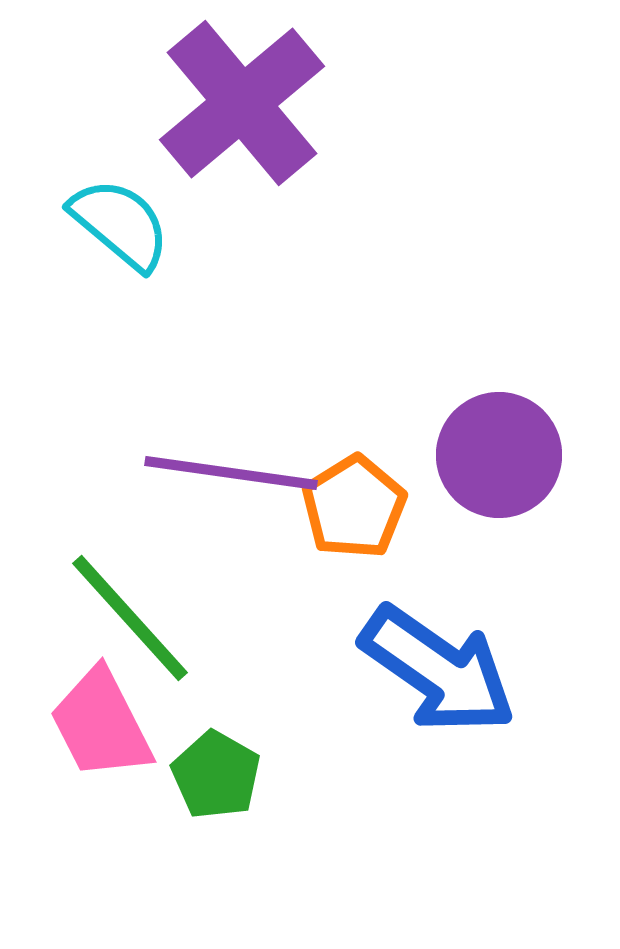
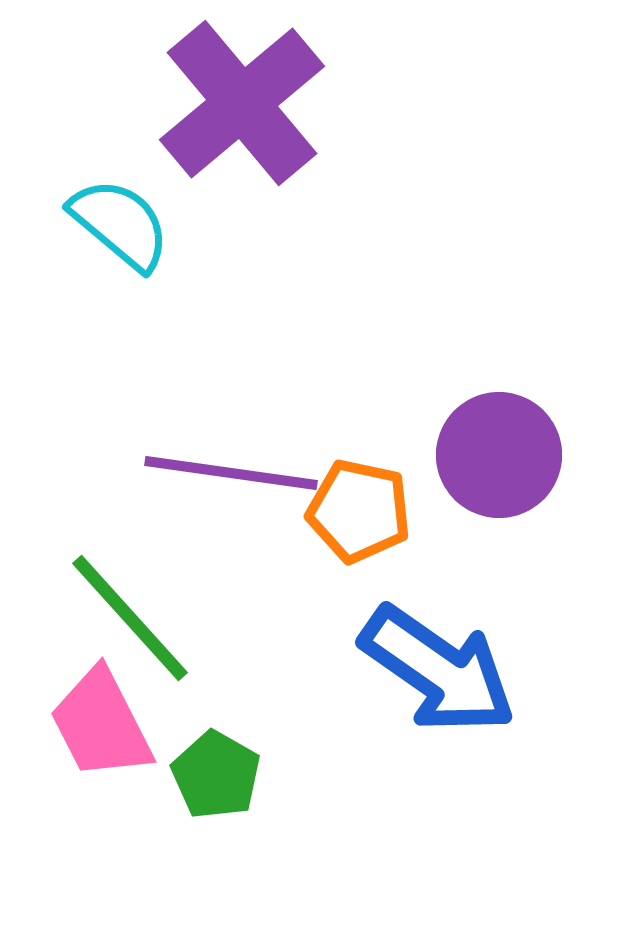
orange pentagon: moved 5 px right, 4 px down; rotated 28 degrees counterclockwise
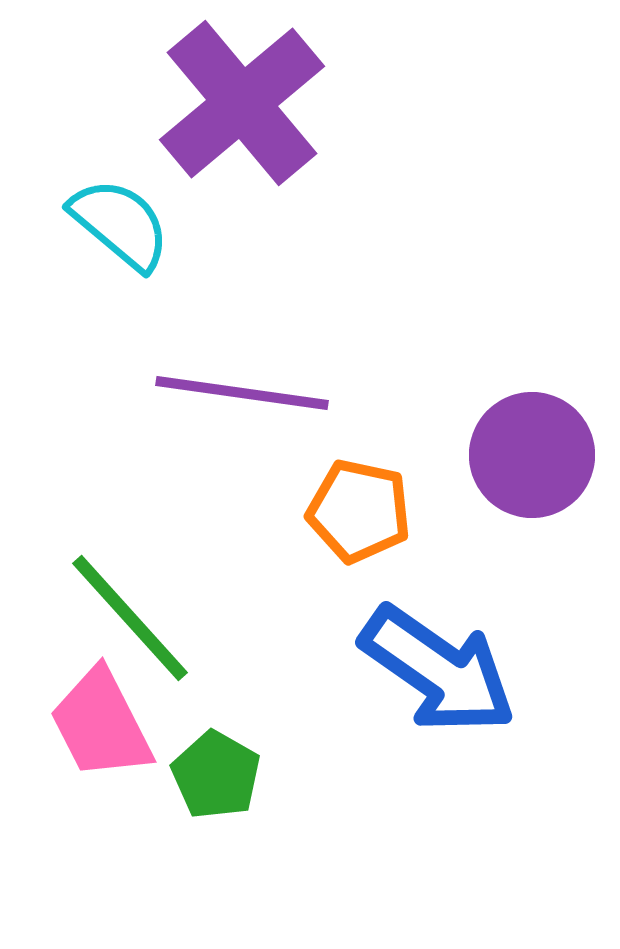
purple circle: moved 33 px right
purple line: moved 11 px right, 80 px up
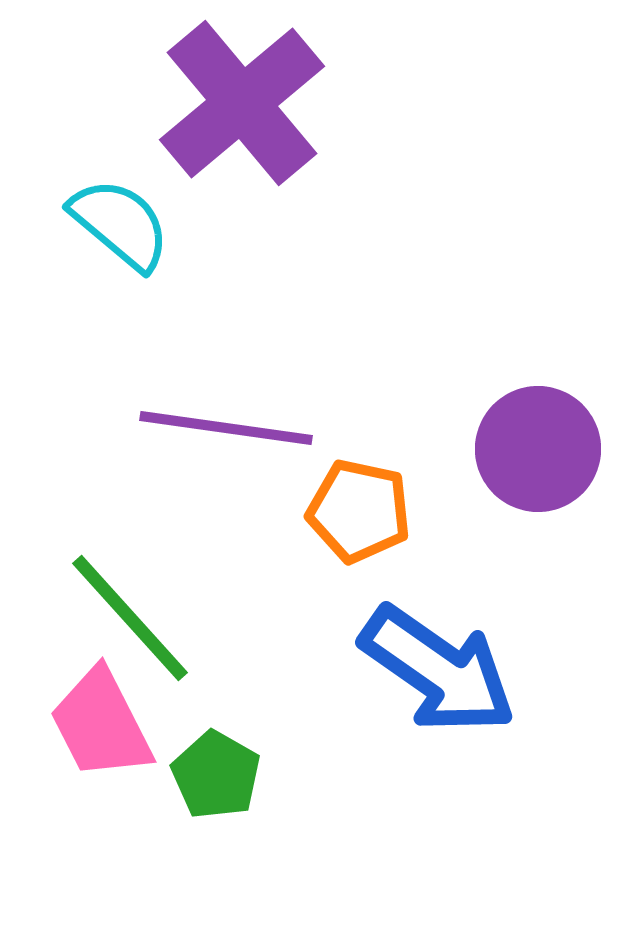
purple line: moved 16 px left, 35 px down
purple circle: moved 6 px right, 6 px up
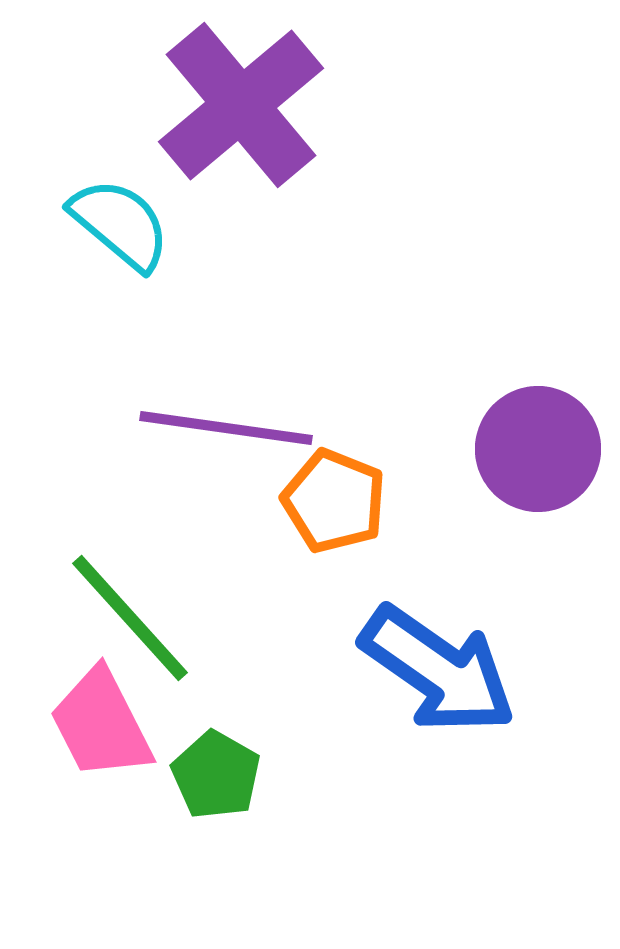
purple cross: moved 1 px left, 2 px down
orange pentagon: moved 25 px left, 10 px up; rotated 10 degrees clockwise
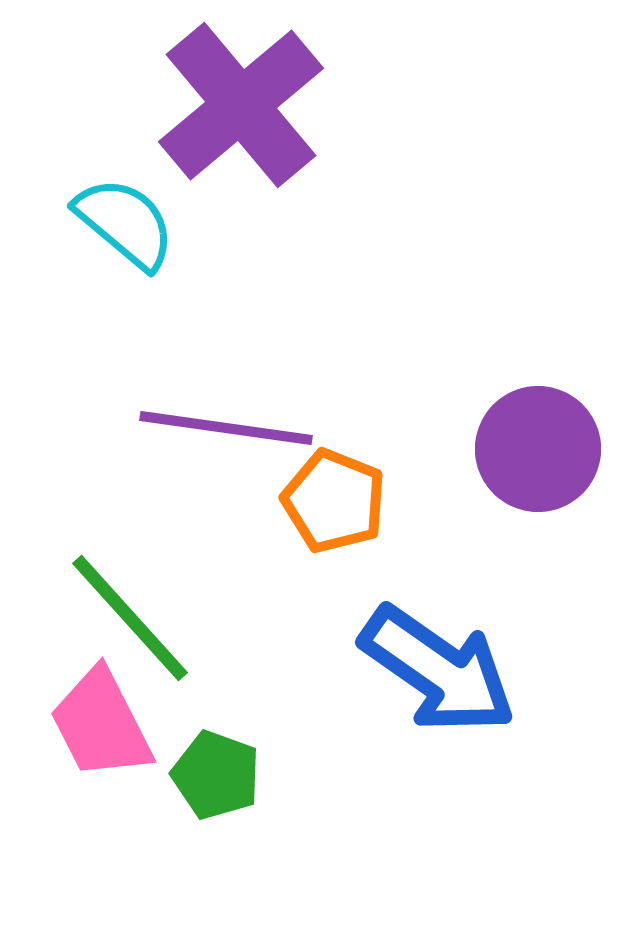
cyan semicircle: moved 5 px right, 1 px up
green pentagon: rotated 10 degrees counterclockwise
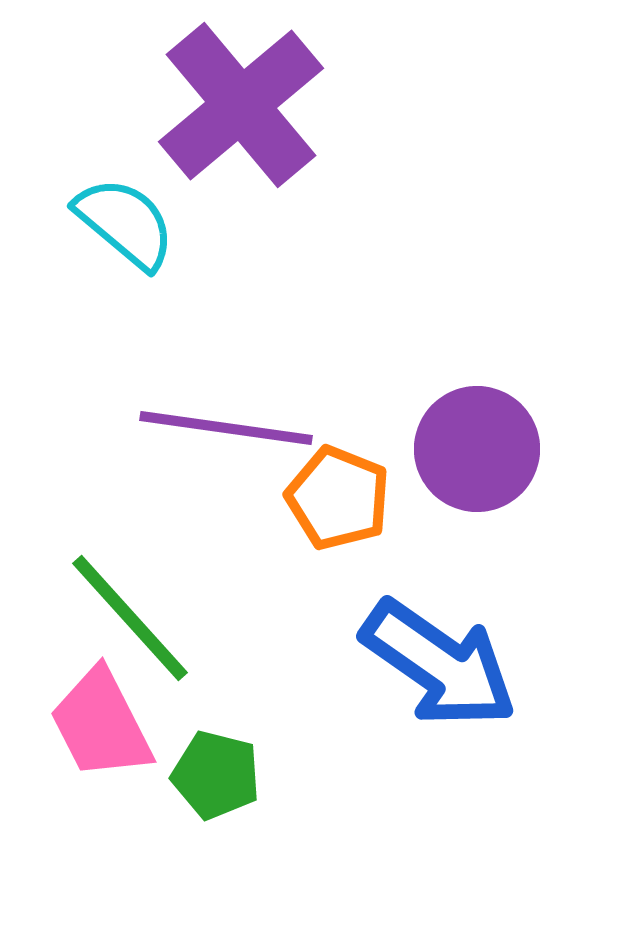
purple circle: moved 61 px left
orange pentagon: moved 4 px right, 3 px up
blue arrow: moved 1 px right, 6 px up
green pentagon: rotated 6 degrees counterclockwise
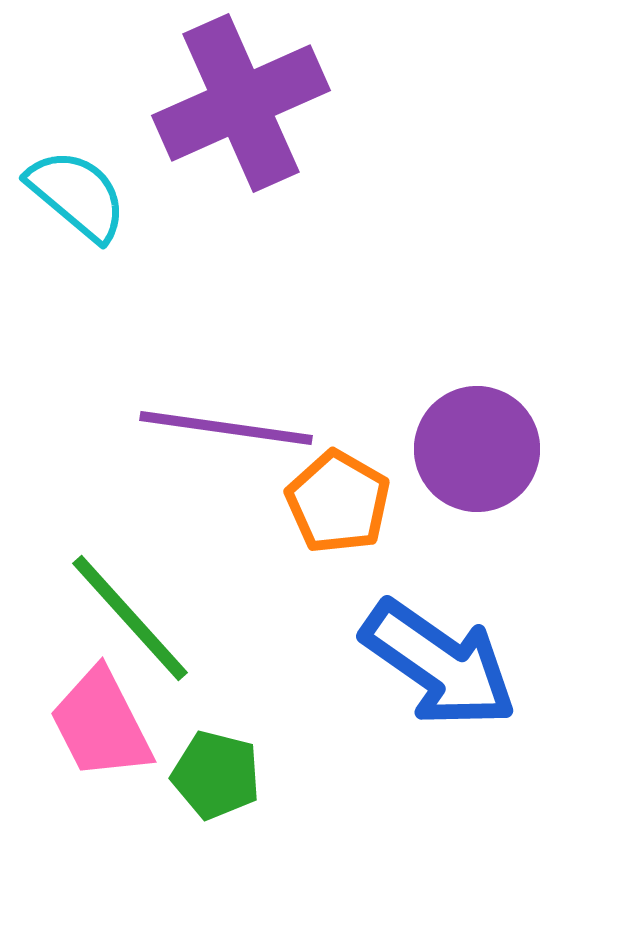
purple cross: moved 2 px up; rotated 16 degrees clockwise
cyan semicircle: moved 48 px left, 28 px up
orange pentagon: moved 4 px down; rotated 8 degrees clockwise
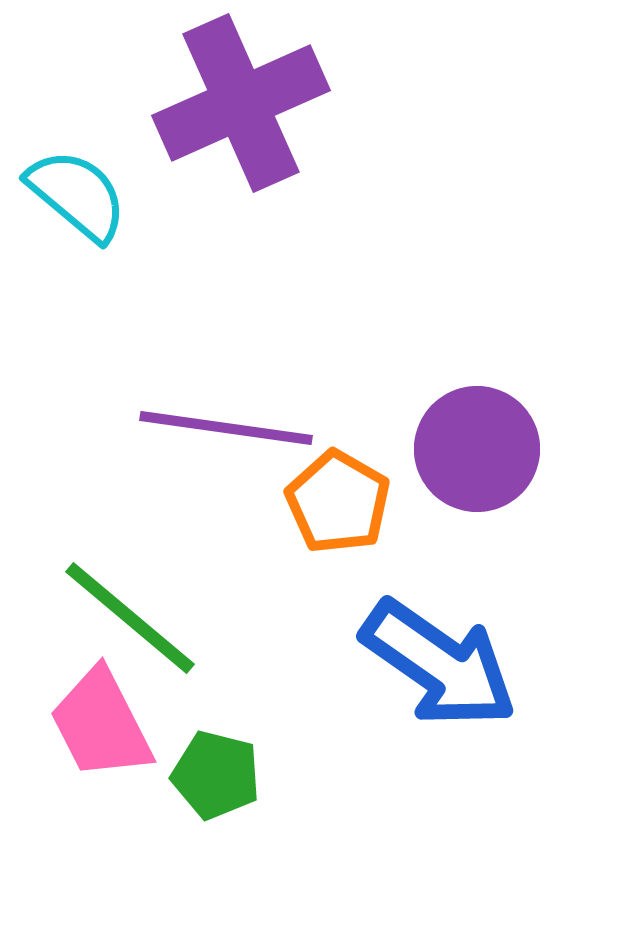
green line: rotated 8 degrees counterclockwise
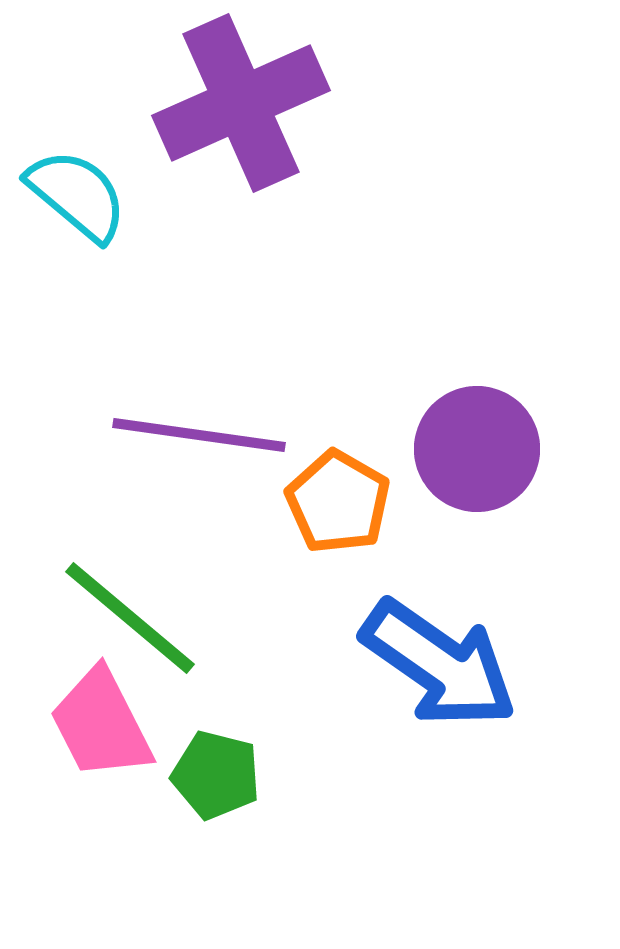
purple line: moved 27 px left, 7 px down
